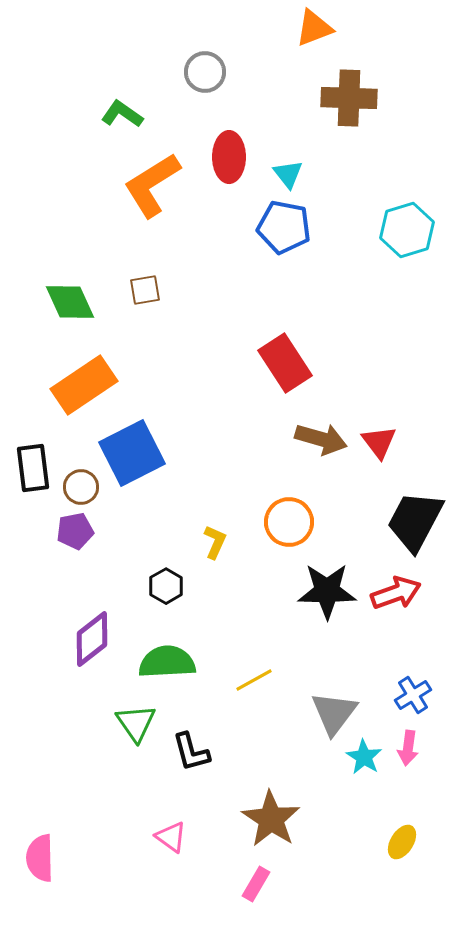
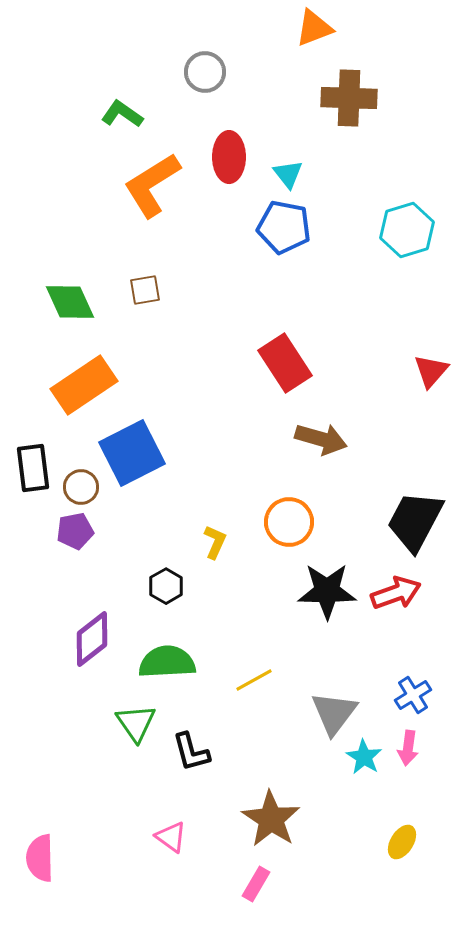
red triangle: moved 52 px right, 71 px up; rotated 18 degrees clockwise
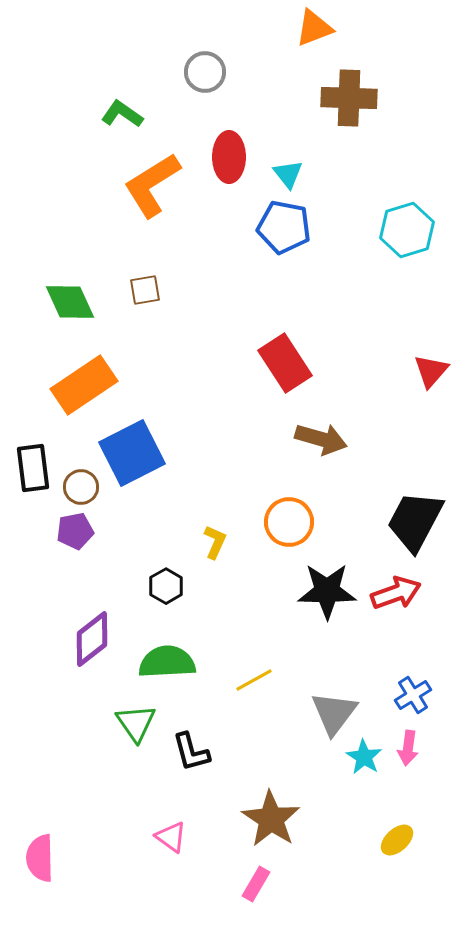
yellow ellipse: moved 5 px left, 2 px up; rotated 16 degrees clockwise
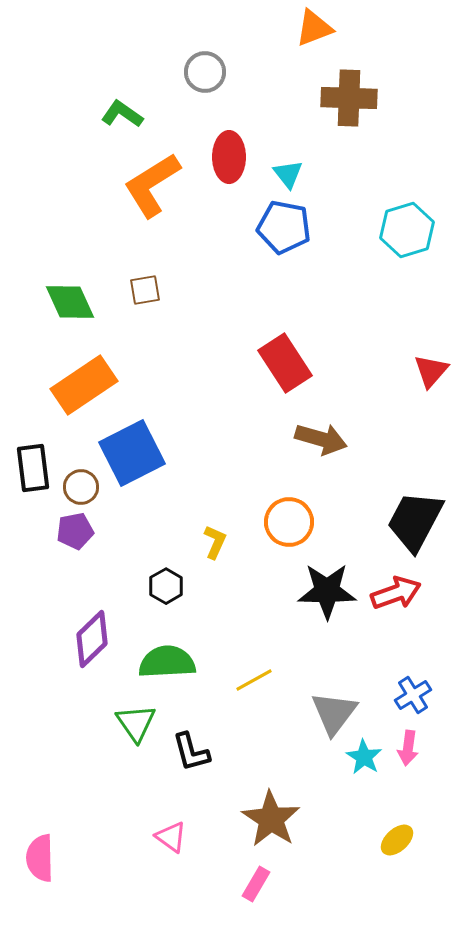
purple diamond: rotated 6 degrees counterclockwise
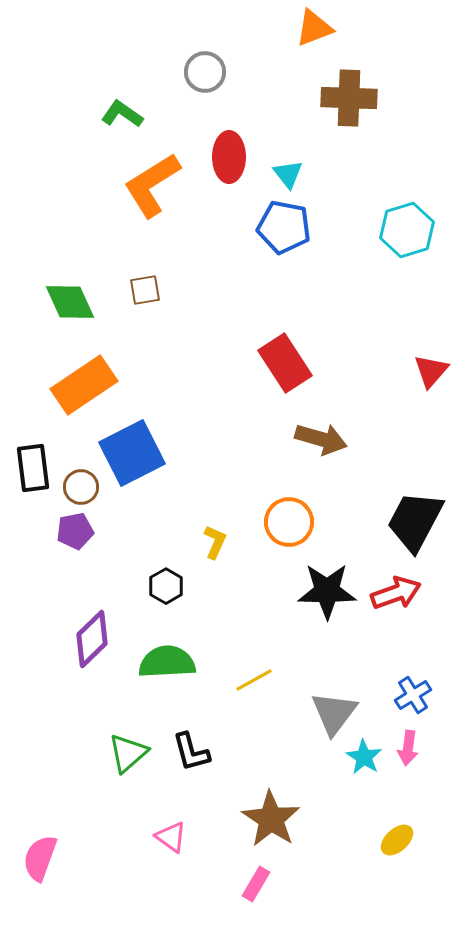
green triangle: moved 8 px left, 30 px down; rotated 24 degrees clockwise
pink semicircle: rotated 21 degrees clockwise
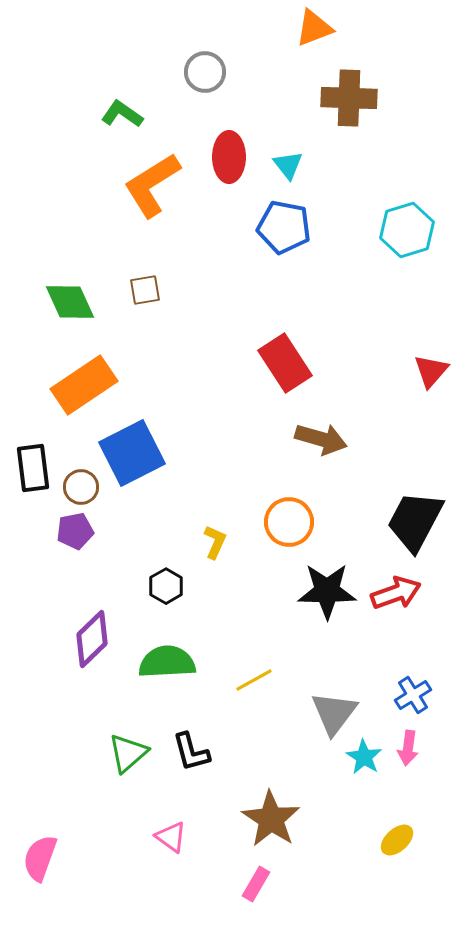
cyan triangle: moved 9 px up
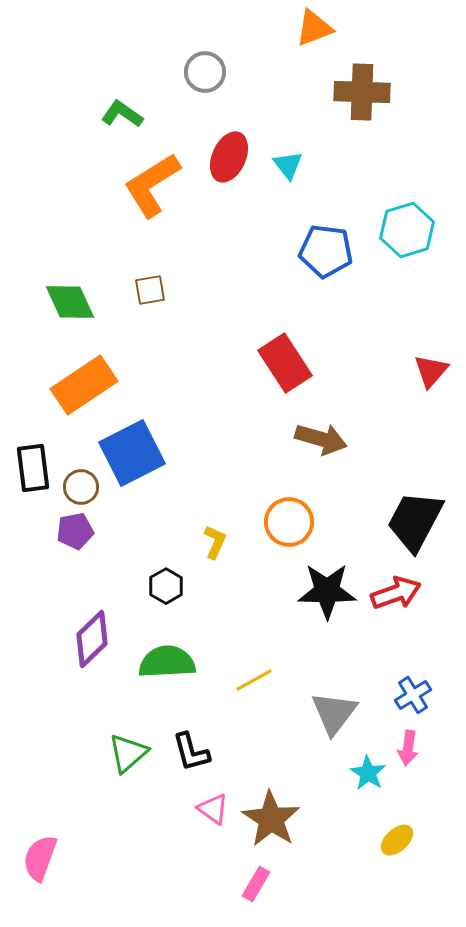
brown cross: moved 13 px right, 6 px up
red ellipse: rotated 24 degrees clockwise
blue pentagon: moved 42 px right, 24 px down; rotated 4 degrees counterclockwise
brown square: moved 5 px right
cyan star: moved 4 px right, 16 px down
pink triangle: moved 42 px right, 28 px up
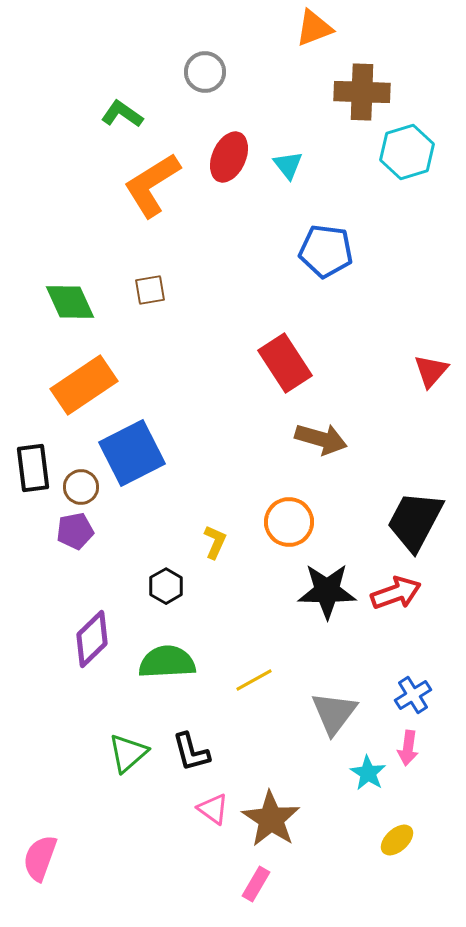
cyan hexagon: moved 78 px up
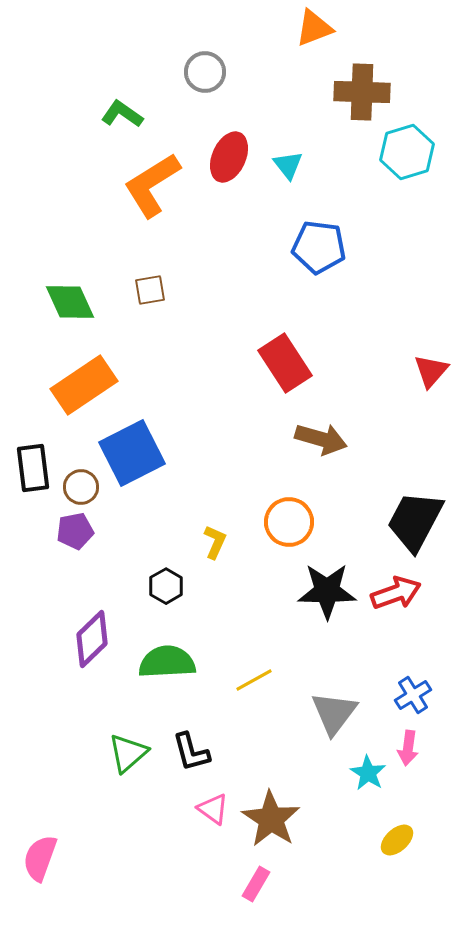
blue pentagon: moved 7 px left, 4 px up
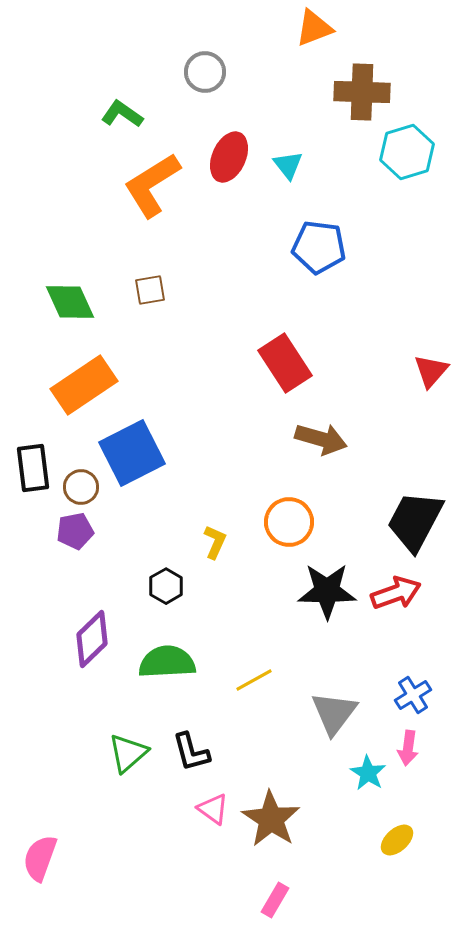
pink rectangle: moved 19 px right, 16 px down
